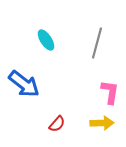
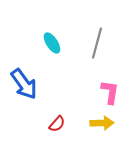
cyan ellipse: moved 6 px right, 3 px down
blue arrow: rotated 16 degrees clockwise
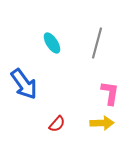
pink L-shape: moved 1 px down
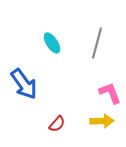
pink L-shape: rotated 30 degrees counterclockwise
yellow arrow: moved 2 px up
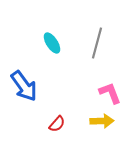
blue arrow: moved 2 px down
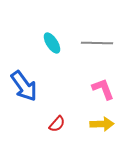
gray line: rotated 76 degrees clockwise
pink L-shape: moved 7 px left, 4 px up
yellow arrow: moved 3 px down
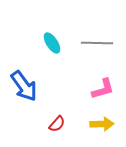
pink L-shape: rotated 95 degrees clockwise
